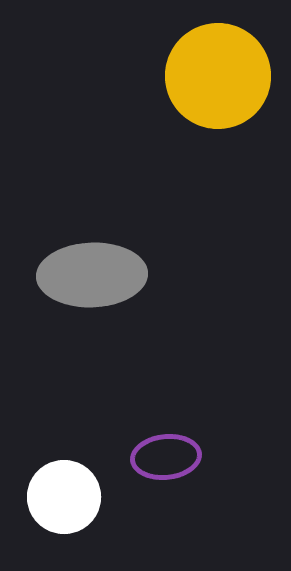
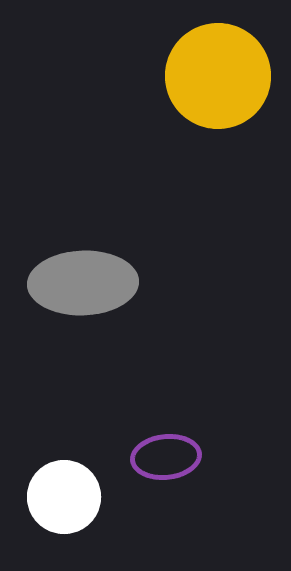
gray ellipse: moved 9 px left, 8 px down
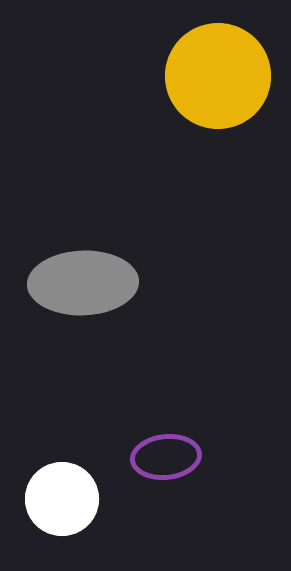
white circle: moved 2 px left, 2 px down
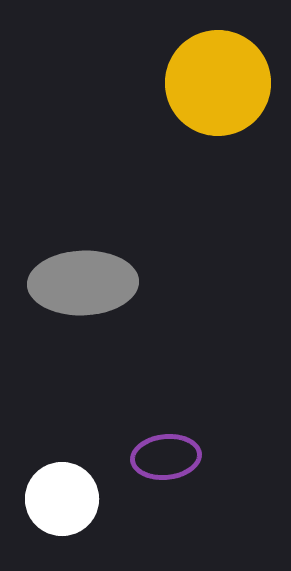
yellow circle: moved 7 px down
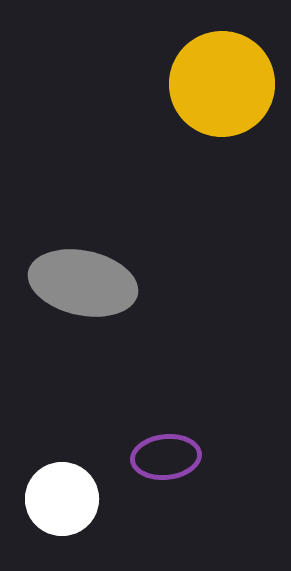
yellow circle: moved 4 px right, 1 px down
gray ellipse: rotated 14 degrees clockwise
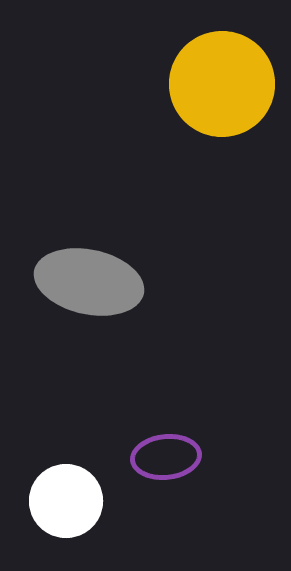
gray ellipse: moved 6 px right, 1 px up
white circle: moved 4 px right, 2 px down
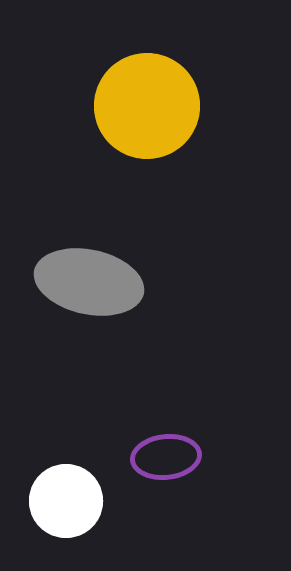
yellow circle: moved 75 px left, 22 px down
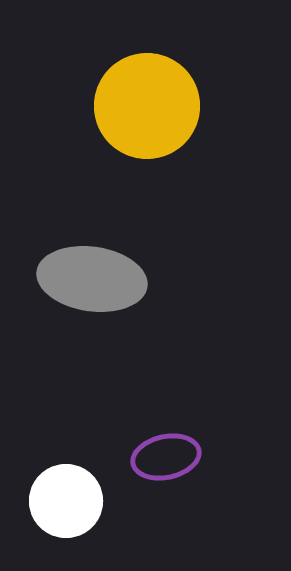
gray ellipse: moved 3 px right, 3 px up; rotated 4 degrees counterclockwise
purple ellipse: rotated 6 degrees counterclockwise
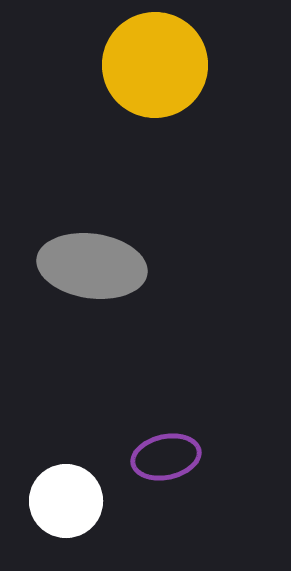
yellow circle: moved 8 px right, 41 px up
gray ellipse: moved 13 px up
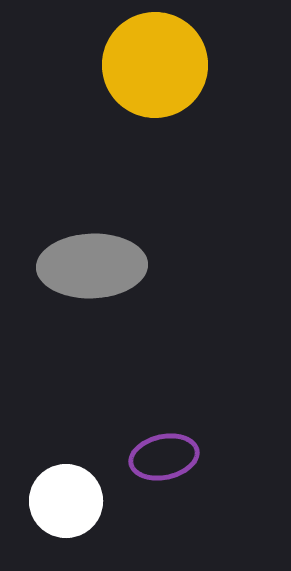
gray ellipse: rotated 10 degrees counterclockwise
purple ellipse: moved 2 px left
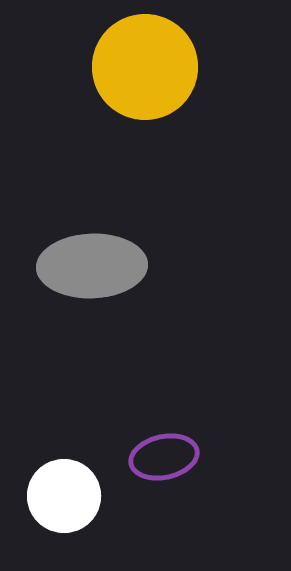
yellow circle: moved 10 px left, 2 px down
white circle: moved 2 px left, 5 px up
